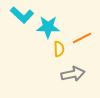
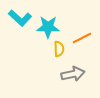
cyan L-shape: moved 2 px left, 3 px down
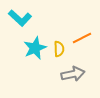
cyan star: moved 13 px left, 21 px down; rotated 25 degrees counterclockwise
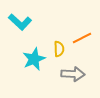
cyan L-shape: moved 4 px down
cyan star: moved 1 px left, 11 px down
gray arrow: rotated 15 degrees clockwise
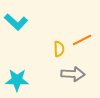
cyan L-shape: moved 4 px left
orange line: moved 2 px down
cyan star: moved 17 px left, 21 px down; rotated 25 degrees clockwise
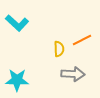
cyan L-shape: moved 1 px right, 1 px down
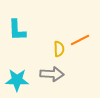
cyan L-shape: moved 7 px down; rotated 45 degrees clockwise
orange line: moved 2 px left
gray arrow: moved 21 px left
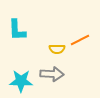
yellow semicircle: moved 2 px left; rotated 91 degrees clockwise
cyan star: moved 4 px right, 1 px down
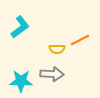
cyan L-shape: moved 3 px right, 3 px up; rotated 125 degrees counterclockwise
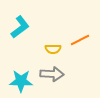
yellow semicircle: moved 4 px left
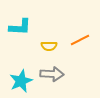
cyan L-shape: rotated 40 degrees clockwise
yellow semicircle: moved 4 px left, 3 px up
cyan star: rotated 25 degrees counterclockwise
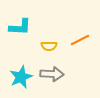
cyan star: moved 4 px up
